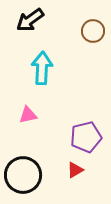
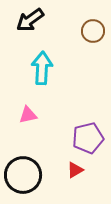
purple pentagon: moved 2 px right, 1 px down
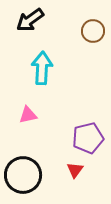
red triangle: rotated 24 degrees counterclockwise
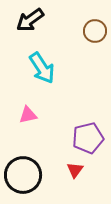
brown circle: moved 2 px right
cyan arrow: rotated 144 degrees clockwise
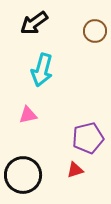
black arrow: moved 4 px right, 3 px down
cyan arrow: moved 2 px down; rotated 48 degrees clockwise
red triangle: rotated 36 degrees clockwise
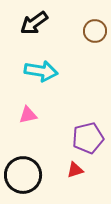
cyan arrow: moved 1 px left, 1 px down; rotated 96 degrees counterclockwise
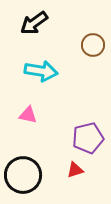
brown circle: moved 2 px left, 14 px down
pink triangle: rotated 24 degrees clockwise
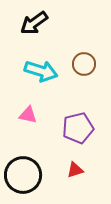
brown circle: moved 9 px left, 19 px down
cyan arrow: rotated 8 degrees clockwise
purple pentagon: moved 10 px left, 10 px up
